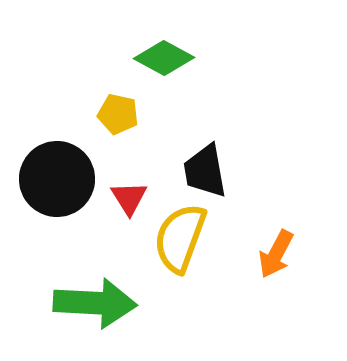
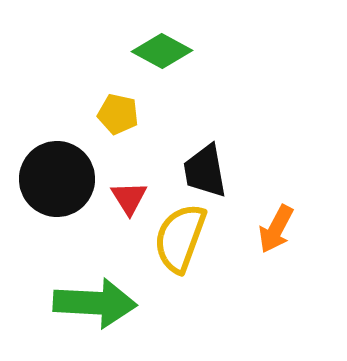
green diamond: moved 2 px left, 7 px up
orange arrow: moved 25 px up
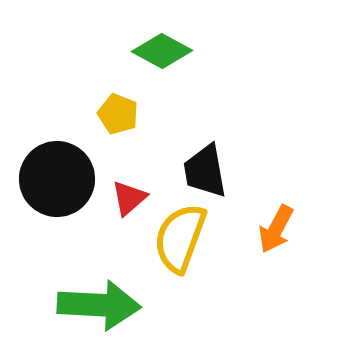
yellow pentagon: rotated 9 degrees clockwise
red triangle: rotated 21 degrees clockwise
green arrow: moved 4 px right, 2 px down
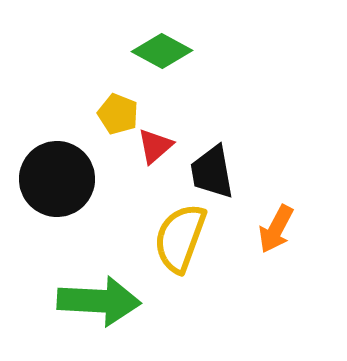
black trapezoid: moved 7 px right, 1 px down
red triangle: moved 26 px right, 52 px up
green arrow: moved 4 px up
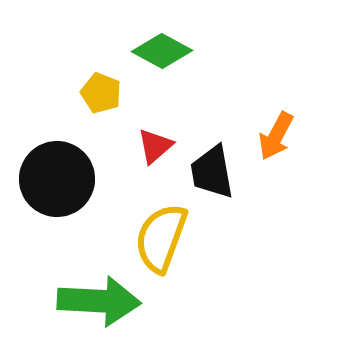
yellow pentagon: moved 17 px left, 21 px up
orange arrow: moved 93 px up
yellow semicircle: moved 19 px left
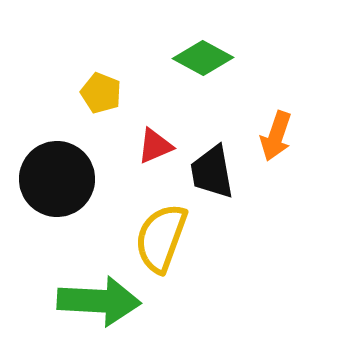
green diamond: moved 41 px right, 7 px down
orange arrow: rotated 9 degrees counterclockwise
red triangle: rotated 18 degrees clockwise
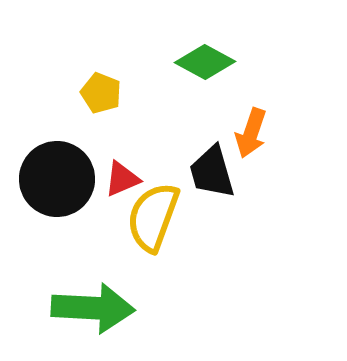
green diamond: moved 2 px right, 4 px down
orange arrow: moved 25 px left, 3 px up
red triangle: moved 33 px left, 33 px down
black trapezoid: rotated 6 degrees counterclockwise
yellow semicircle: moved 8 px left, 21 px up
green arrow: moved 6 px left, 7 px down
